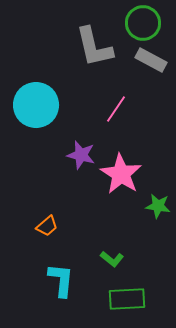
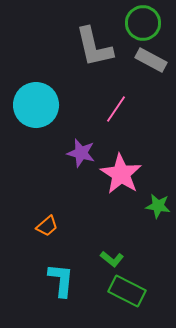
purple star: moved 2 px up
green rectangle: moved 8 px up; rotated 30 degrees clockwise
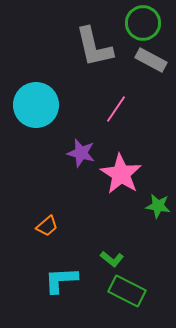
cyan L-shape: rotated 99 degrees counterclockwise
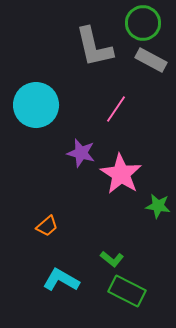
cyan L-shape: rotated 33 degrees clockwise
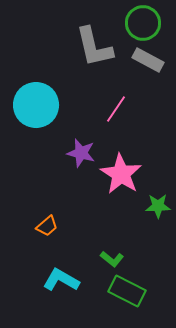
gray rectangle: moved 3 px left
green star: rotated 10 degrees counterclockwise
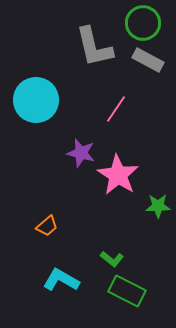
cyan circle: moved 5 px up
pink star: moved 3 px left, 1 px down
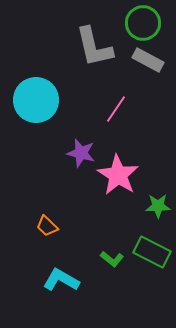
orange trapezoid: rotated 85 degrees clockwise
green rectangle: moved 25 px right, 39 px up
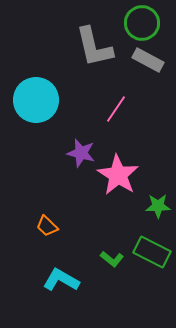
green circle: moved 1 px left
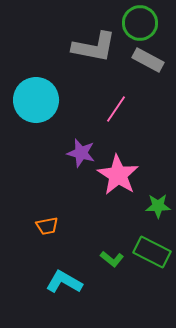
green circle: moved 2 px left
gray L-shape: rotated 66 degrees counterclockwise
orange trapezoid: rotated 55 degrees counterclockwise
cyan L-shape: moved 3 px right, 2 px down
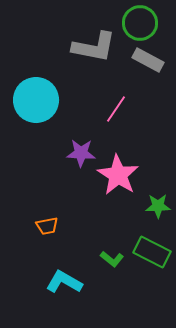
purple star: rotated 12 degrees counterclockwise
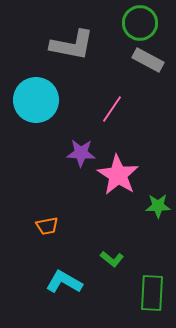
gray L-shape: moved 22 px left, 2 px up
pink line: moved 4 px left
green rectangle: moved 41 px down; rotated 66 degrees clockwise
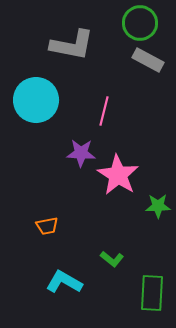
pink line: moved 8 px left, 2 px down; rotated 20 degrees counterclockwise
